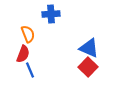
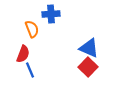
orange semicircle: moved 4 px right, 5 px up
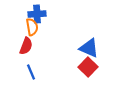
blue cross: moved 14 px left
orange semicircle: moved 2 px up; rotated 12 degrees clockwise
red semicircle: moved 3 px right, 8 px up
blue line: moved 1 px right, 2 px down
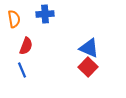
blue cross: moved 8 px right
orange semicircle: moved 18 px left, 8 px up
blue line: moved 9 px left, 2 px up
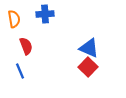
red semicircle: rotated 42 degrees counterclockwise
blue line: moved 2 px left, 1 px down
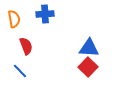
blue triangle: rotated 20 degrees counterclockwise
blue line: rotated 21 degrees counterclockwise
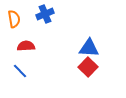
blue cross: rotated 18 degrees counterclockwise
red semicircle: rotated 72 degrees counterclockwise
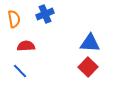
blue triangle: moved 1 px right, 5 px up
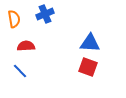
red square: rotated 24 degrees counterclockwise
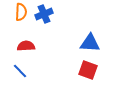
blue cross: moved 1 px left
orange semicircle: moved 7 px right, 7 px up; rotated 12 degrees clockwise
red square: moved 3 px down
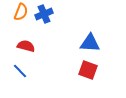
orange semicircle: rotated 18 degrees clockwise
red semicircle: rotated 18 degrees clockwise
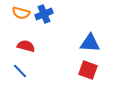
orange semicircle: moved 1 px down; rotated 84 degrees clockwise
